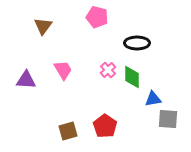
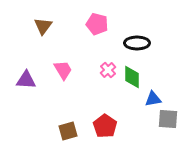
pink pentagon: moved 7 px down
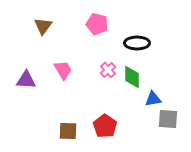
brown square: rotated 18 degrees clockwise
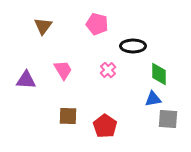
black ellipse: moved 4 px left, 3 px down
green diamond: moved 27 px right, 3 px up
brown square: moved 15 px up
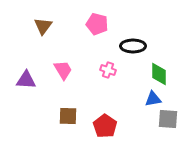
pink cross: rotated 28 degrees counterclockwise
